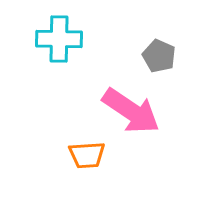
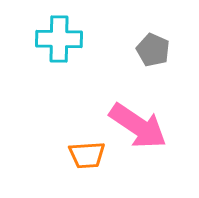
gray pentagon: moved 6 px left, 6 px up
pink arrow: moved 7 px right, 15 px down
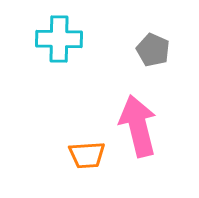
pink arrow: rotated 138 degrees counterclockwise
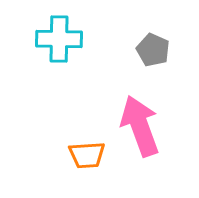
pink arrow: moved 2 px right; rotated 6 degrees counterclockwise
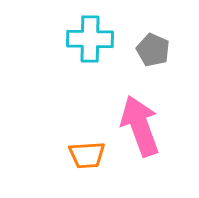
cyan cross: moved 31 px right
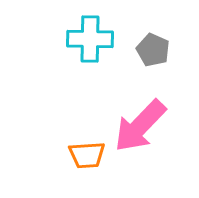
pink arrow: rotated 116 degrees counterclockwise
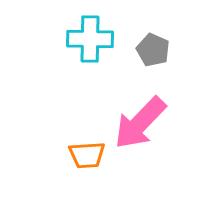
pink arrow: moved 3 px up
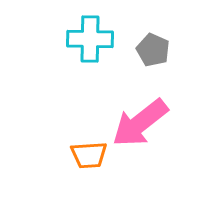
pink arrow: rotated 8 degrees clockwise
orange trapezoid: moved 2 px right
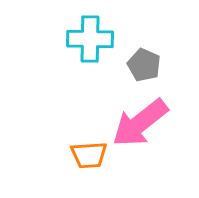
gray pentagon: moved 9 px left, 15 px down
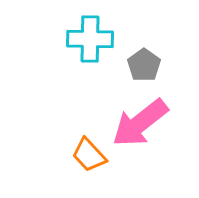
gray pentagon: rotated 12 degrees clockwise
orange trapezoid: rotated 51 degrees clockwise
